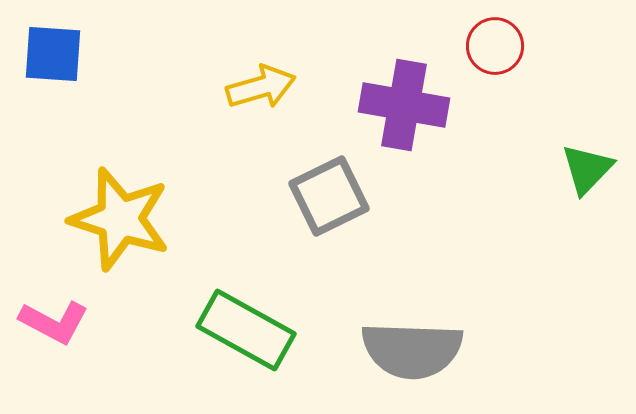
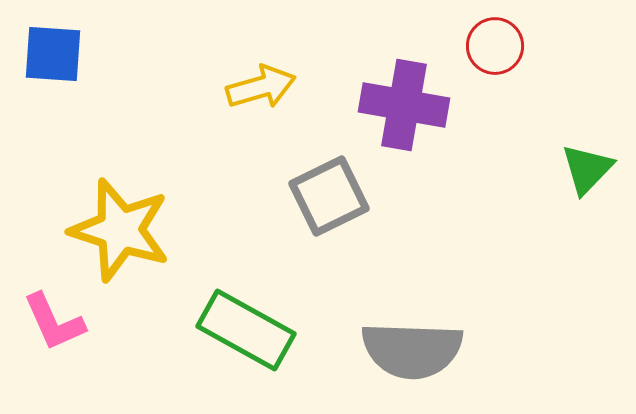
yellow star: moved 11 px down
pink L-shape: rotated 38 degrees clockwise
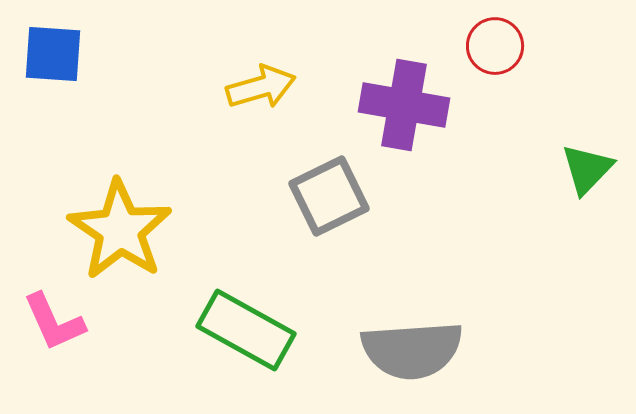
yellow star: rotated 16 degrees clockwise
gray semicircle: rotated 6 degrees counterclockwise
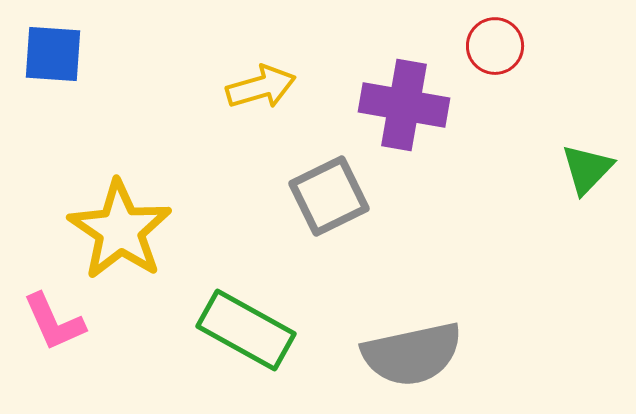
gray semicircle: moved 4 px down; rotated 8 degrees counterclockwise
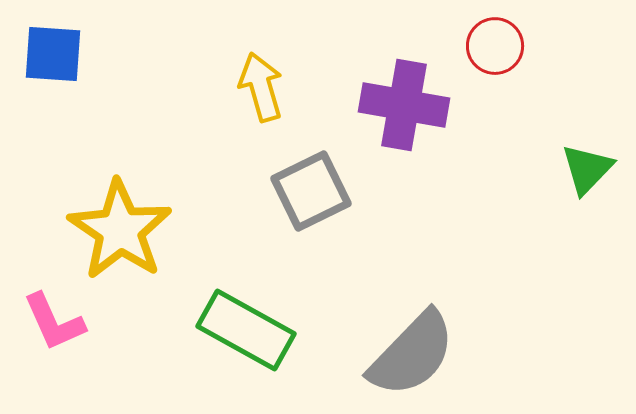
yellow arrow: rotated 90 degrees counterclockwise
gray square: moved 18 px left, 5 px up
gray semicircle: rotated 34 degrees counterclockwise
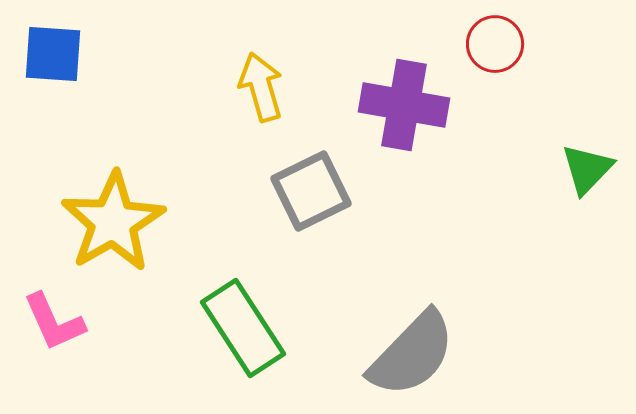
red circle: moved 2 px up
yellow star: moved 7 px left, 8 px up; rotated 8 degrees clockwise
green rectangle: moved 3 px left, 2 px up; rotated 28 degrees clockwise
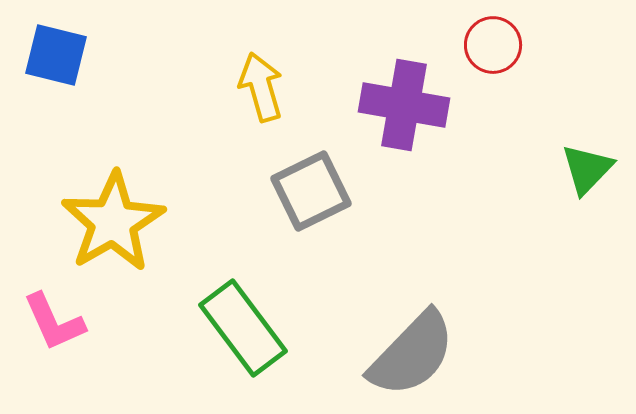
red circle: moved 2 px left, 1 px down
blue square: moved 3 px right, 1 px down; rotated 10 degrees clockwise
green rectangle: rotated 4 degrees counterclockwise
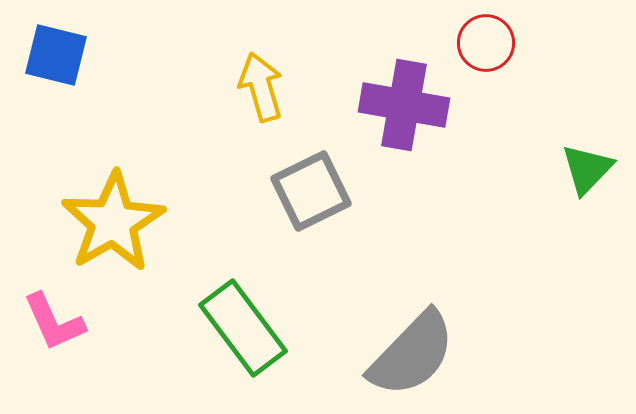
red circle: moved 7 px left, 2 px up
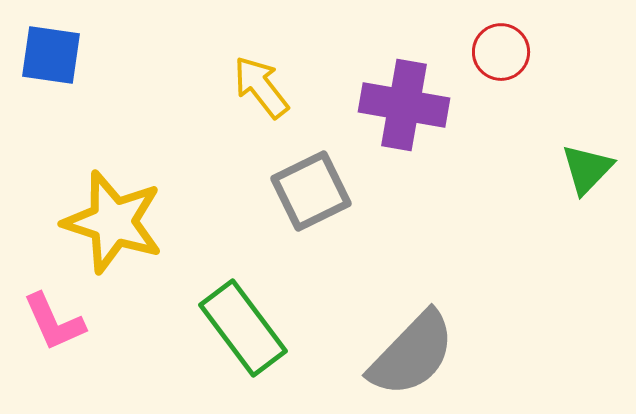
red circle: moved 15 px right, 9 px down
blue square: moved 5 px left; rotated 6 degrees counterclockwise
yellow arrow: rotated 22 degrees counterclockwise
yellow star: rotated 24 degrees counterclockwise
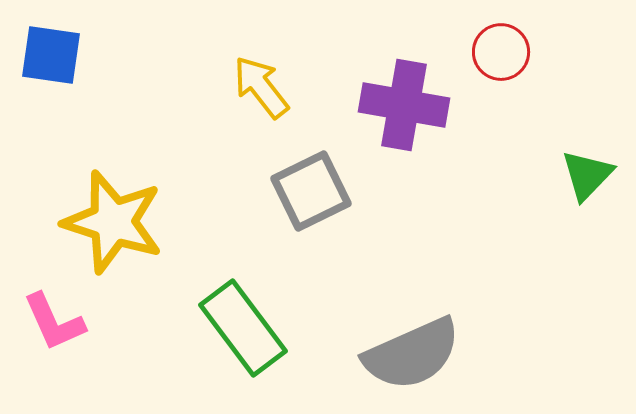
green triangle: moved 6 px down
gray semicircle: rotated 22 degrees clockwise
